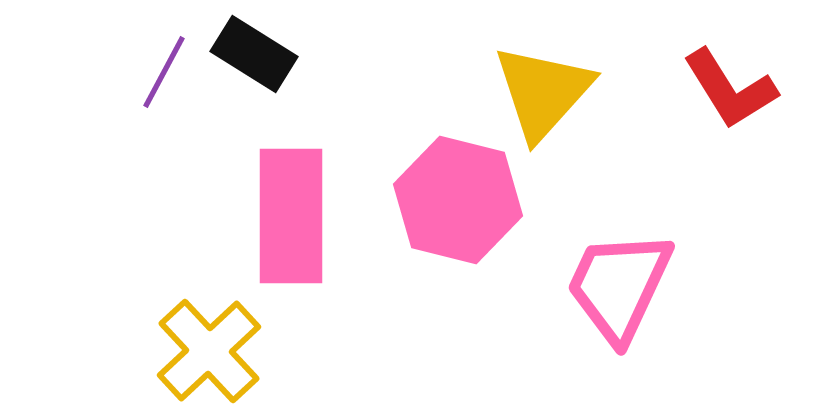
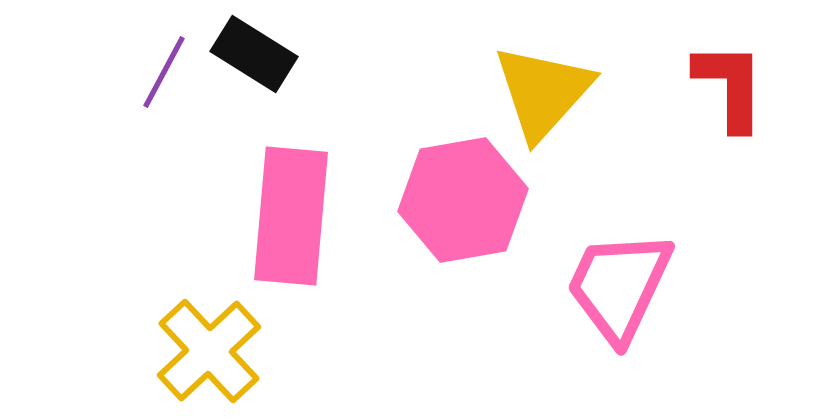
red L-shape: moved 3 px up; rotated 148 degrees counterclockwise
pink hexagon: moved 5 px right; rotated 24 degrees counterclockwise
pink rectangle: rotated 5 degrees clockwise
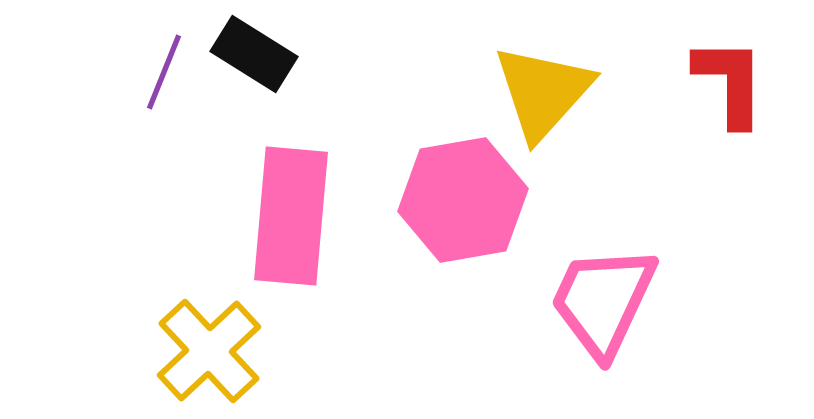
purple line: rotated 6 degrees counterclockwise
red L-shape: moved 4 px up
pink trapezoid: moved 16 px left, 15 px down
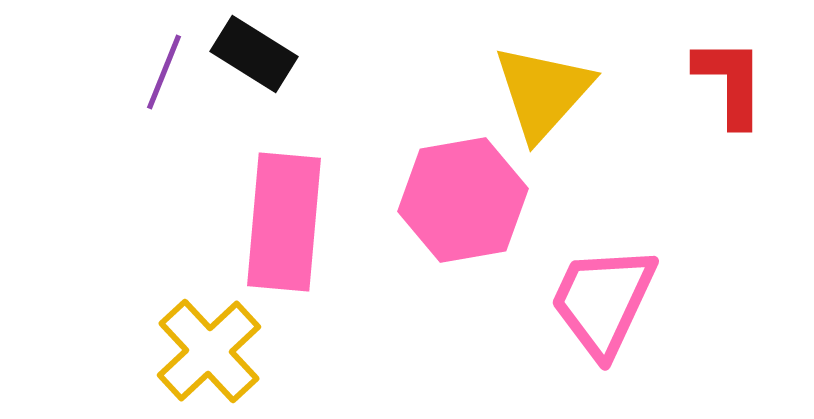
pink rectangle: moved 7 px left, 6 px down
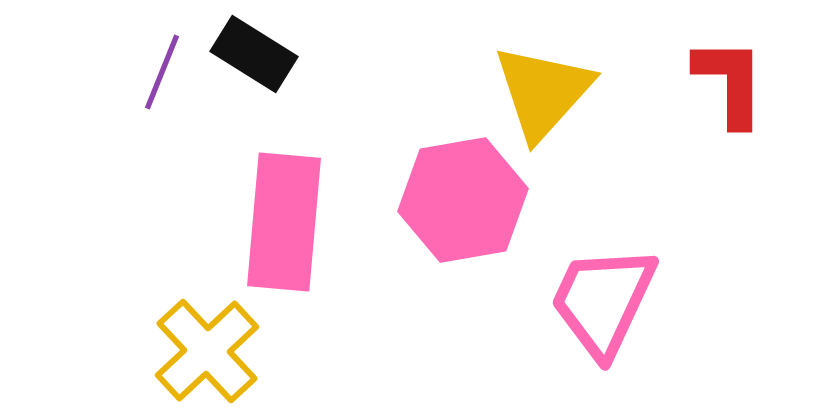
purple line: moved 2 px left
yellow cross: moved 2 px left
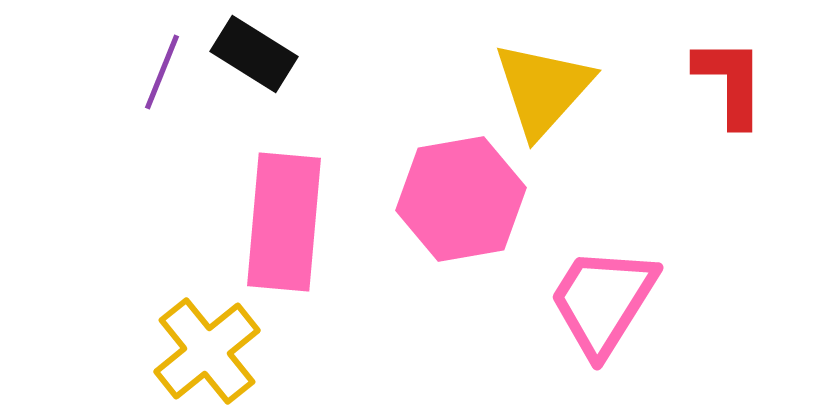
yellow triangle: moved 3 px up
pink hexagon: moved 2 px left, 1 px up
pink trapezoid: rotated 7 degrees clockwise
yellow cross: rotated 4 degrees clockwise
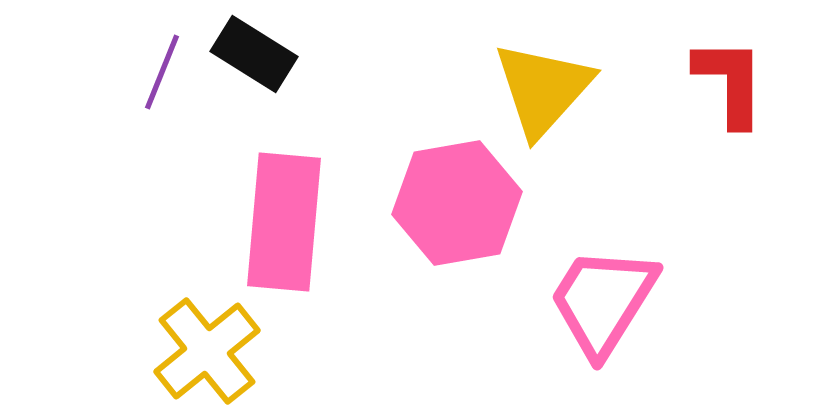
pink hexagon: moved 4 px left, 4 px down
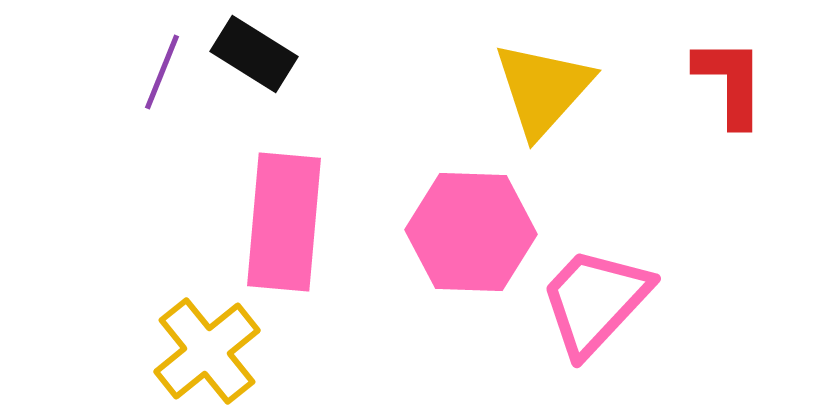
pink hexagon: moved 14 px right, 29 px down; rotated 12 degrees clockwise
pink trapezoid: moved 8 px left; rotated 11 degrees clockwise
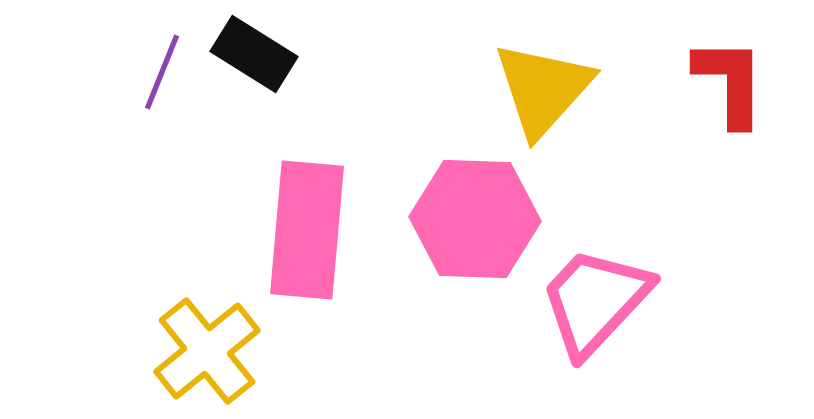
pink rectangle: moved 23 px right, 8 px down
pink hexagon: moved 4 px right, 13 px up
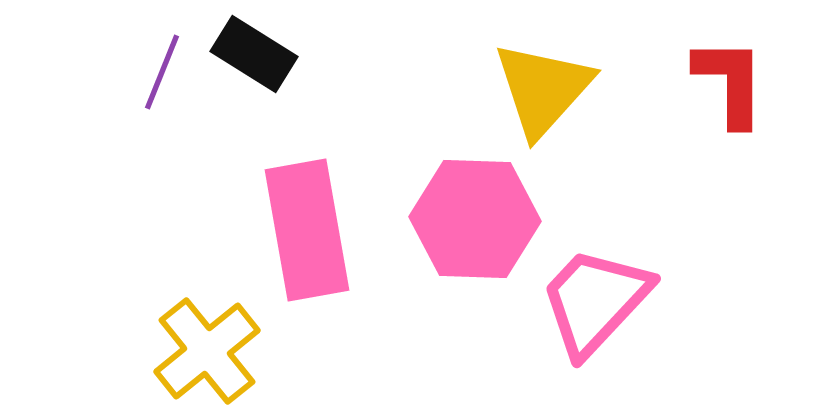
pink rectangle: rotated 15 degrees counterclockwise
